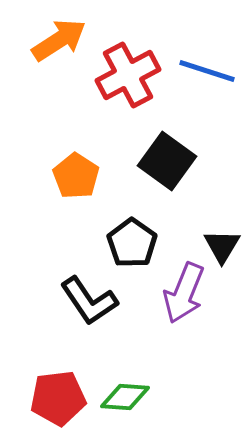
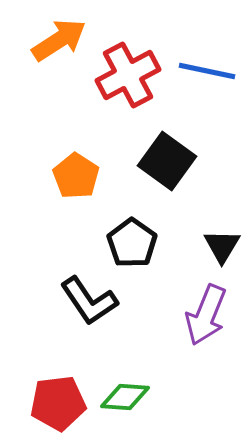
blue line: rotated 6 degrees counterclockwise
purple arrow: moved 22 px right, 22 px down
red pentagon: moved 5 px down
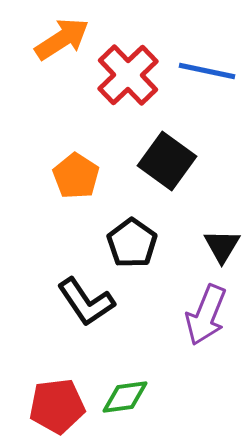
orange arrow: moved 3 px right, 1 px up
red cross: rotated 16 degrees counterclockwise
black L-shape: moved 3 px left, 1 px down
green diamond: rotated 12 degrees counterclockwise
red pentagon: moved 1 px left, 3 px down
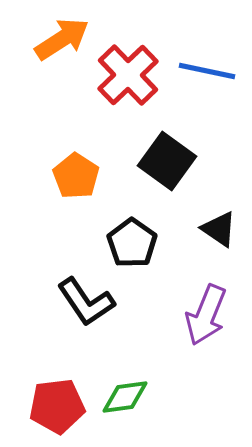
black triangle: moved 3 px left, 17 px up; rotated 27 degrees counterclockwise
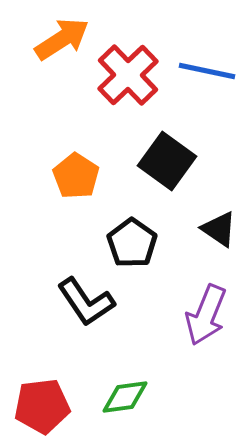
red pentagon: moved 15 px left
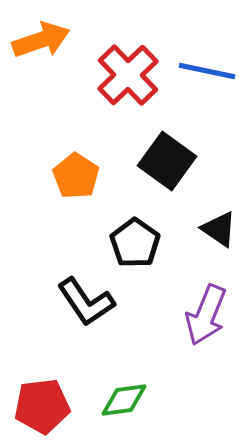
orange arrow: moved 21 px left, 1 px down; rotated 14 degrees clockwise
black pentagon: moved 3 px right
green diamond: moved 1 px left, 3 px down
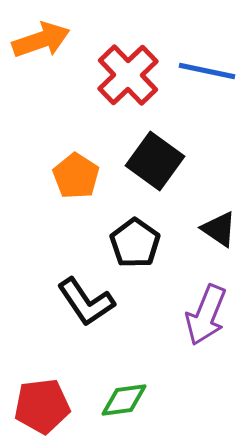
black square: moved 12 px left
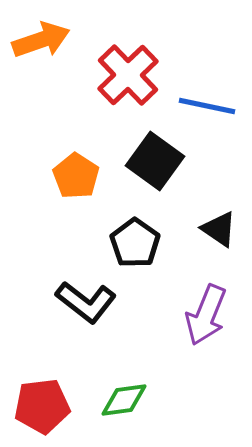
blue line: moved 35 px down
black L-shape: rotated 18 degrees counterclockwise
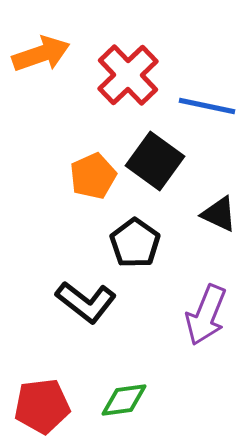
orange arrow: moved 14 px down
orange pentagon: moved 17 px right; rotated 15 degrees clockwise
black triangle: moved 15 px up; rotated 9 degrees counterclockwise
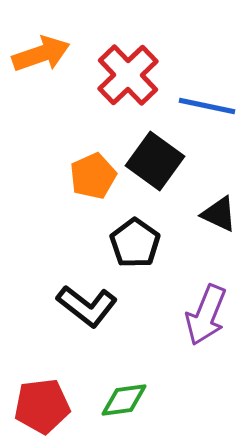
black L-shape: moved 1 px right, 4 px down
